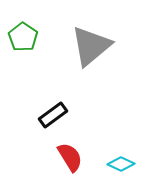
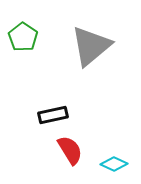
black rectangle: rotated 24 degrees clockwise
red semicircle: moved 7 px up
cyan diamond: moved 7 px left
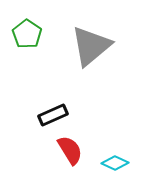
green pentagon: moved 4 px right, 3 px up
black rectangle: rotated 12 degrees counterclockwise
cyan diamond: moved 1 px right, 1 px up
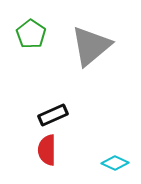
green pentagon: moved 4 px right
red semicircle: moved 23 px left; rotated 148 degrees counterclockwise
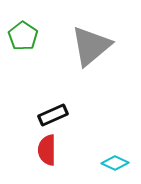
green pentagon: moved 8 px left, 2 px down
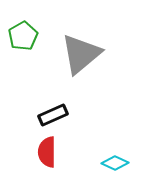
green pentagon: rotated 8 degrees clockwise
gray triangle: moved 10 px left, 8 px down
red semicircle: moved 2 px down
